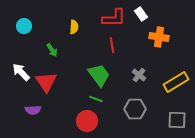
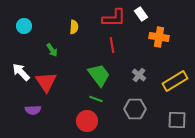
yellow rectangle: moved 1 px left, 1 px up
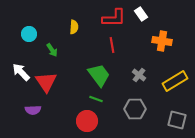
cyan circle: moved 5 px right, 8 px down
orange cross: moved 3 px right, 4 px down
gray square: rotated 12 degrees clockwise
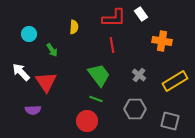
gray square: moved 7 px left, 1 px down
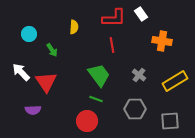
gray square: rotated 18 degrees counterclockwise
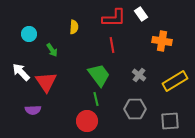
green line: rotated 56 degrees clockwise
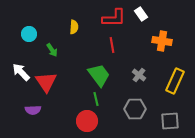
yellow rectangle: rotated 35 degrees counterclockwise
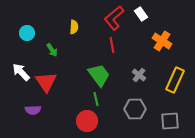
red L-shape: rotated 140 degrees clockwise
cyan circle: moved 2 px left, 1 px up
orange cross: rotated 24 degrees clockwise
yellow rectangle: moved 1 px up
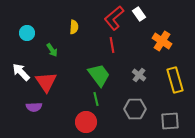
white rectangle: moved 2 px left
yellow rectangle: rotated 40 degrees counterclockwise
purple semicircle: moved 1 px right, 3 px up
red circle: moved 1 px left, 1 px down
